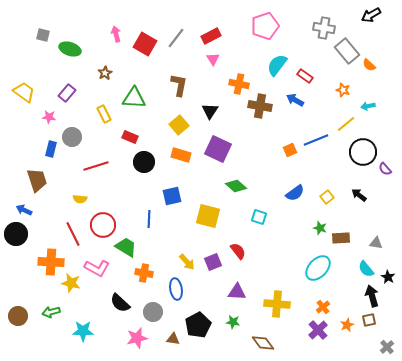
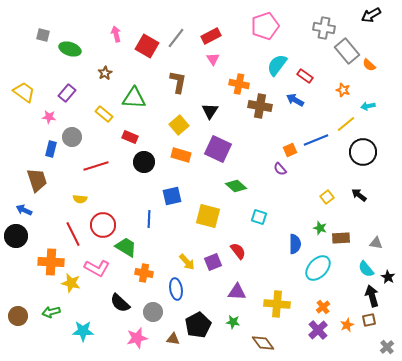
red square at (145, 44): moved 2 px right, 2 px down
brown L-shape at (179, 85): moved 1 px left, 3 px up
yellow rectangle at (104, 114): rotated 24 degrees counterclockwise
purple semicircle at (385, 169): moved 105 px left
blue semicircle at (295, 193): moved 51 px down; rotated 54 degrees counterclockwise
black circle at (16, 234): moved 2 px down
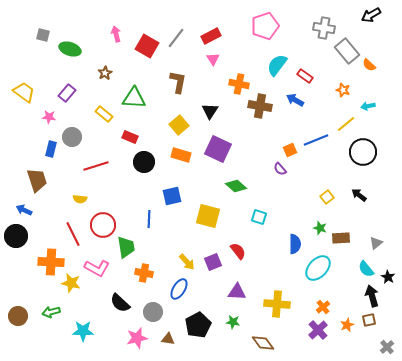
gray triangle at (376, 243): rotated 48 degrees counterclockwise
green trapezoid at (126, 247): rotated 50 degrees clockwise
blue ellipse at (176, 289): moved 3 px right; rotated 40 degrees clockwise
brown triangle at (173, 339): moved 5 px left
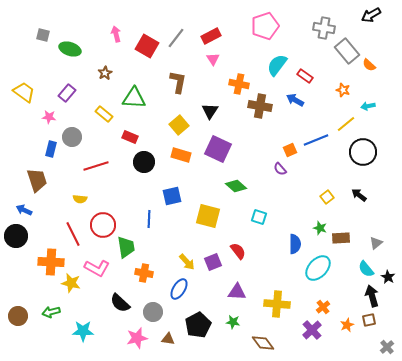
purple cross at (318, 330): moved 6 px left
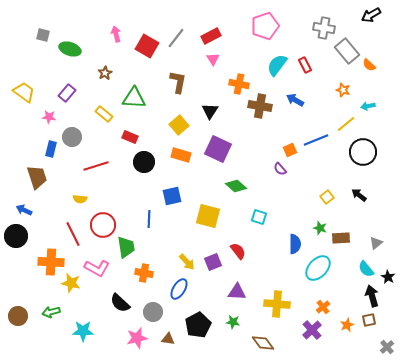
red rectangle at (305, 76): moved 11 px up; rotated 28 degrees clockwise
brown trapezoid at (37, 180): moved 3 px up
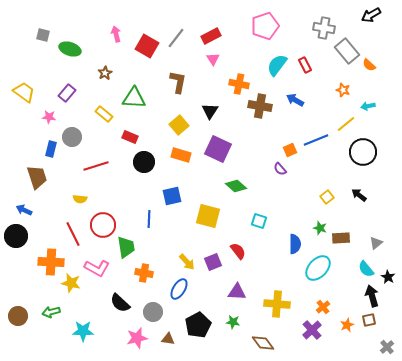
cyan square at (259, 217): moved 4 px down
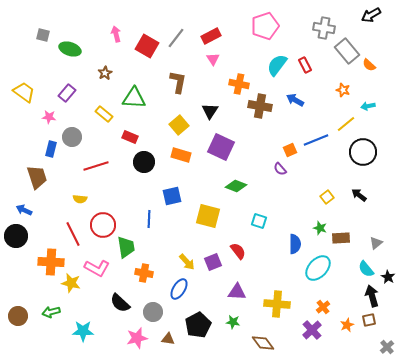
purple square at (218, 149): moved 3 px right, 2 px up
green diamond at (236, 186): rotated 20 degrees counterclockwise
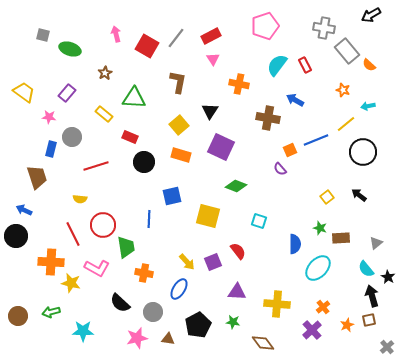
brown cross at (260, 106): moved 8 px right, 12 px down
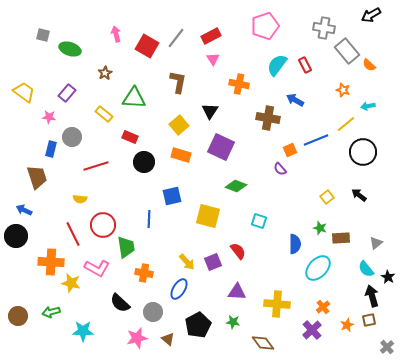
brown triangle at (168, 339): rotated 32 degrees clockwise
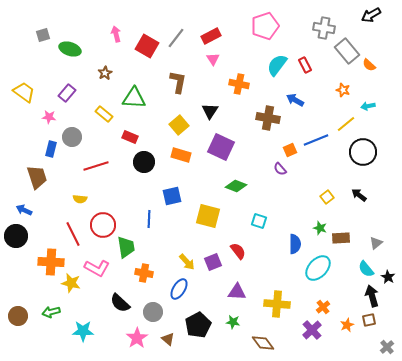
gray square at (43, 35): rotated 32 degrees counterclockwise
pink star at (137, 338): rotated 20 degrees counterclockwise
